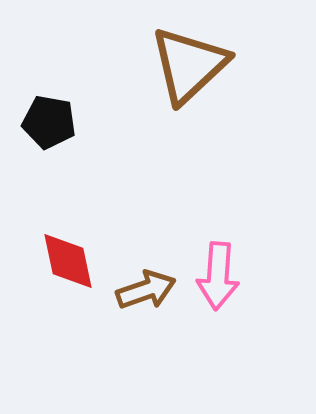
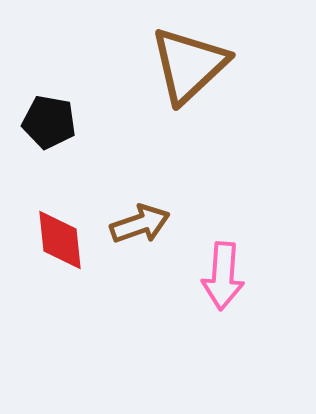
red diamond: moved 8 px left, 21 px up; rotated 6 degrees clockwise
pink arrow: moved 5 px right
brown arrow: moved 6 px left, 66 px up
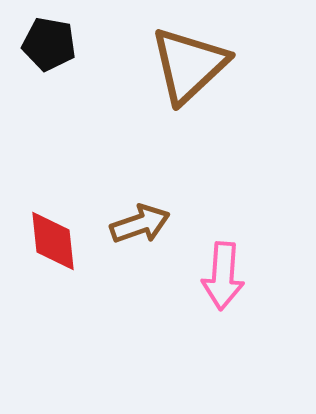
black pentagon: moved 78 px up
red diamond: moved 7 px left, 1 px down
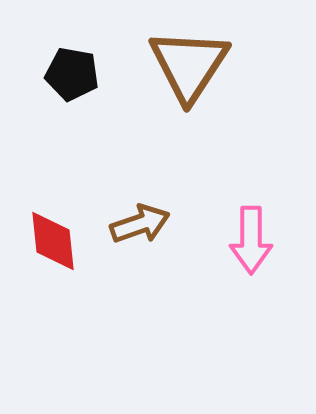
black pentagon: moved 23 px right, 30 px down
brown triangle: rotated 14 degrees counterclockwise
pink arrow: moved 28 px right, 36 px up; rotated 4 degrees counterclockwise
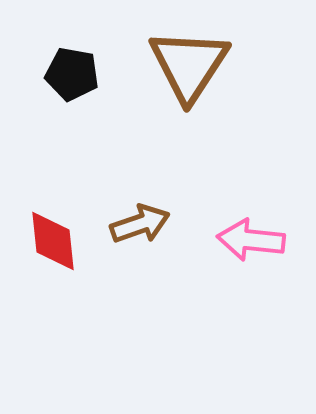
pink arrow: rotated 96 degrees clockwise
